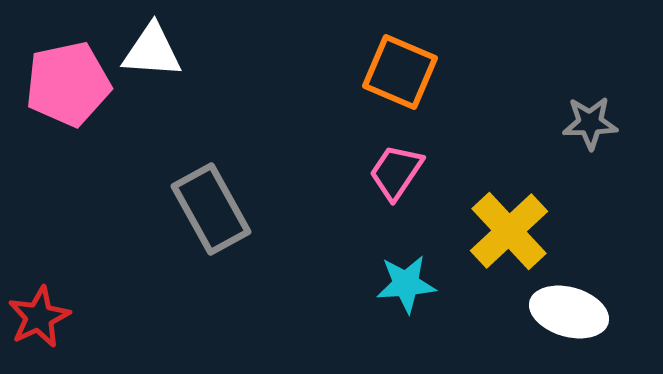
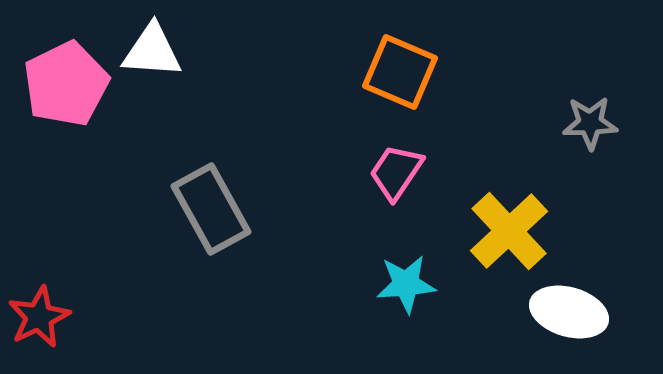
pink pentagon: moved 2 px left; rotated 14 degrees counterclockwise
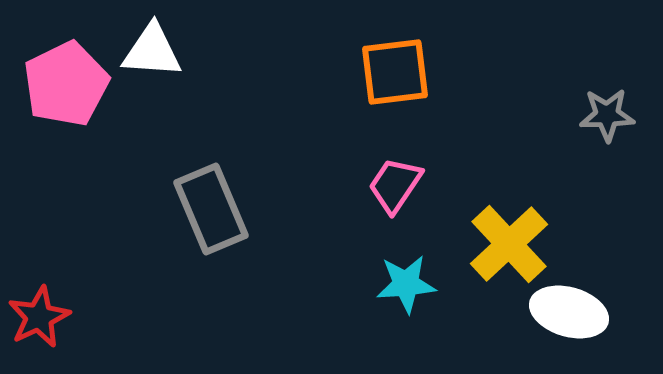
orange square: moved 5 px left; rotated 30 degrees counterclockwise
gray star: moved 17 px right, 8 px up
pink trapezoid: moved 1 px left, 13 px down
gray rectangle: rotated 6 degrees clockwise
yellow cross: moved 13 px down
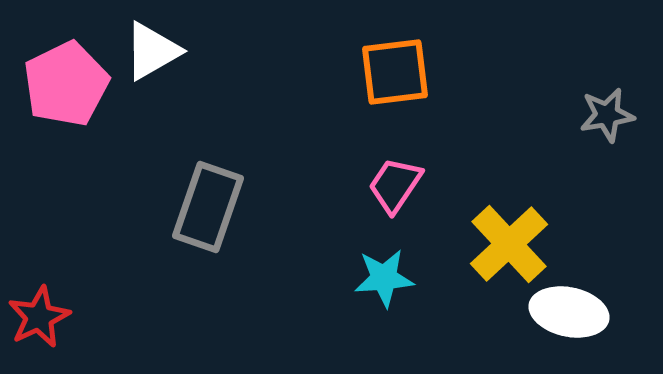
white triangle: rotated 34 degrees counterclockwise
gray star: rotated 8 degrees counterclockwise
gray rectangle: moved 3 px left, 2 px up; rotated 42 degrees clockwise
cyan star: moved 22 px left, 6 px up
white ellipse: rotated 4 degrees counterclockwise
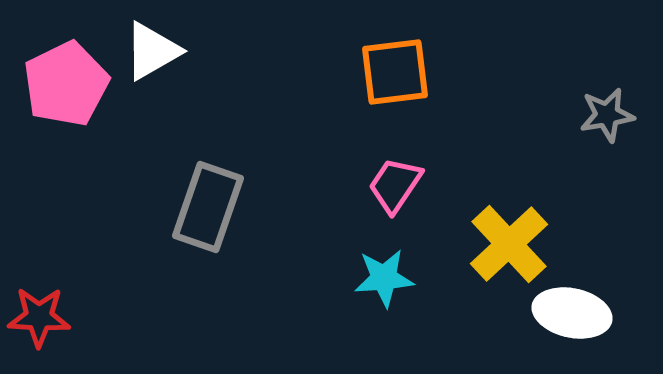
white ellipse: moved 3 px right, 1 px down
red star: rotated 28 degrees clockwise
